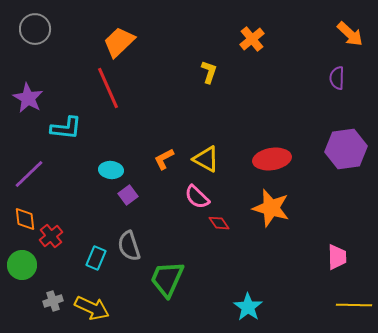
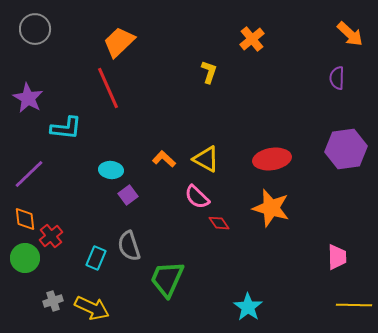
orange L-shape: rotated 70 degrees clockwise
green circle: moved 3 px right, 7 px up
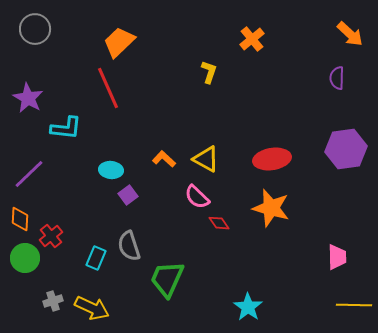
orange diamond: moved 5 px left; rotated 10 degrees clockwise
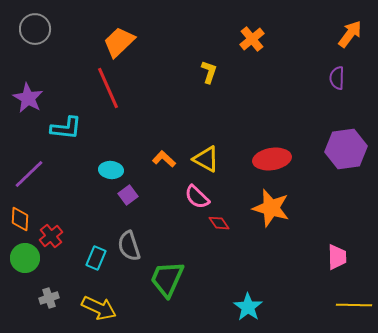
orange arrow: rotated 96 degrees counterclockwise
gray cross: moved 4 px left, 3 px up
yellow arrow: moved 7 px right
